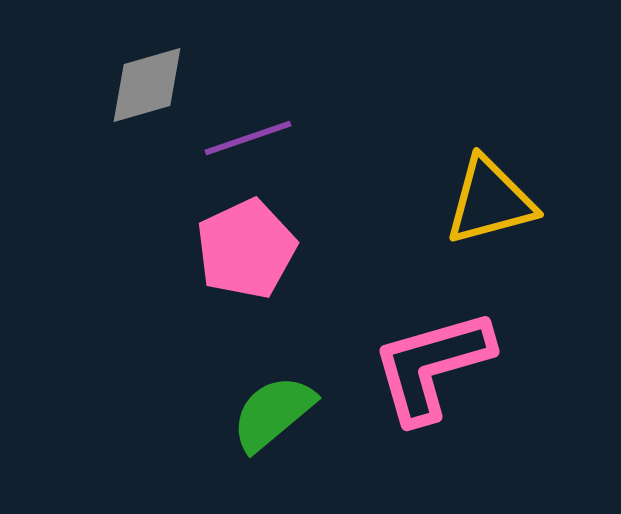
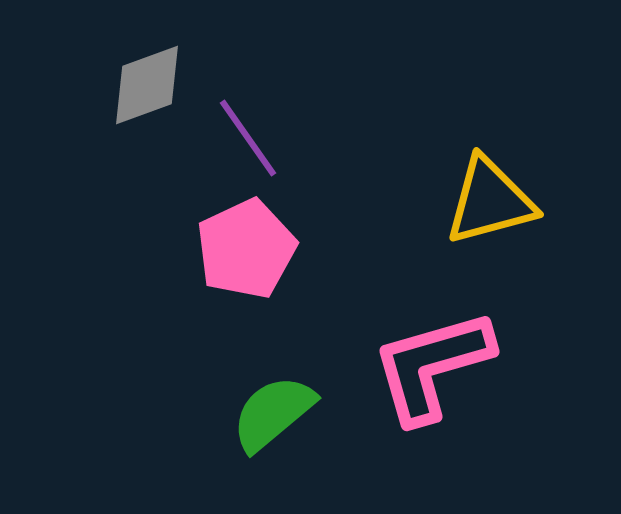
gray diamond: rotated 4 degrees counterclockwise
purple line: rotated 74 degrees clockwise
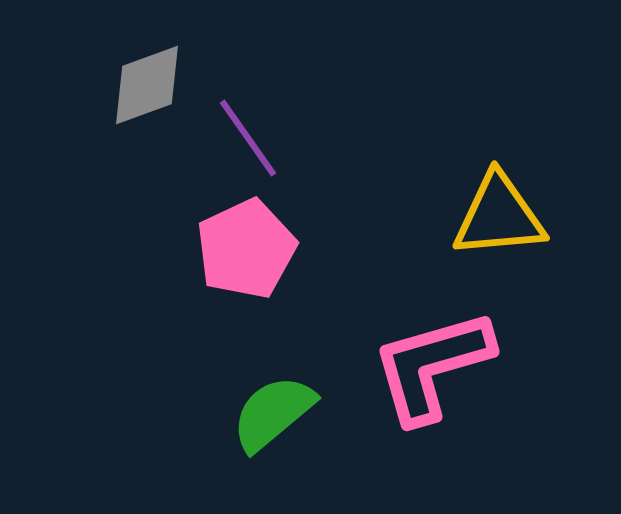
yellow triangle: moved 9 px right, 15 px down; rotated 10 degrees clockwise
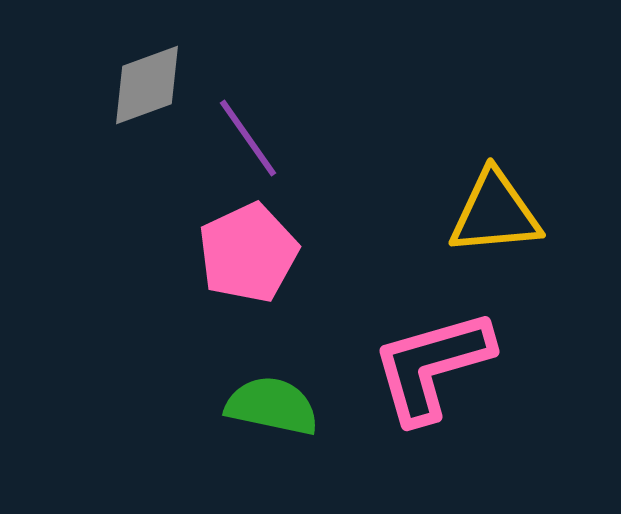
yellow triangle: moved 4 px left, 3 px up
pink pentagon: moved 2 px right, 4 px down
green semicircle: moved 1 px left, 7 px up; rotated 52 degrees clockwise
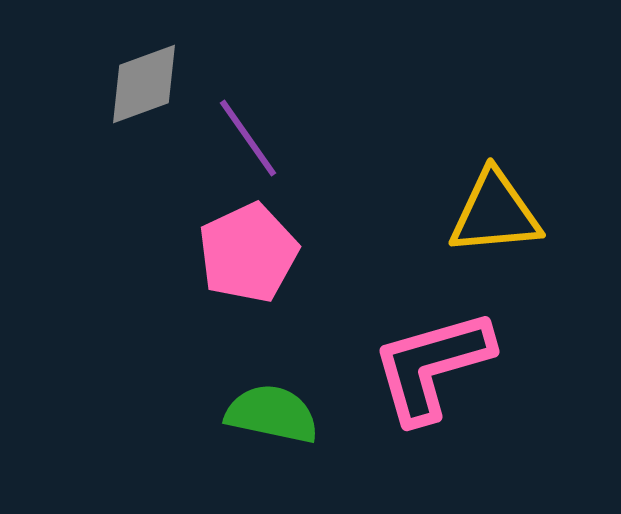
gray diamond: moved 3 px left, 1 px up
green semicircle: moved 8 px down
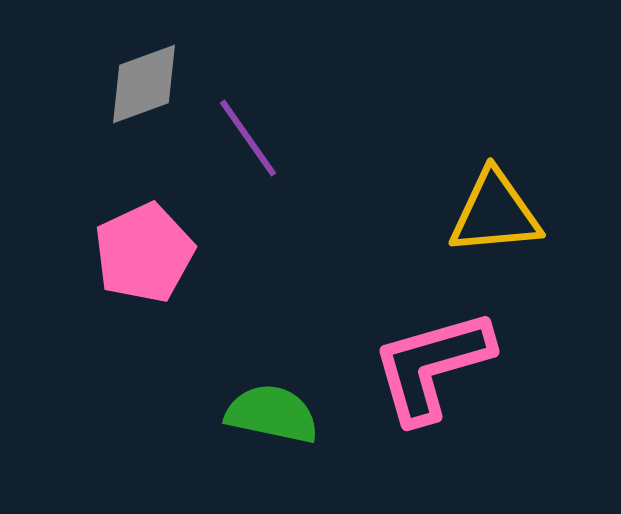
pink pentagon: moved 104 px left
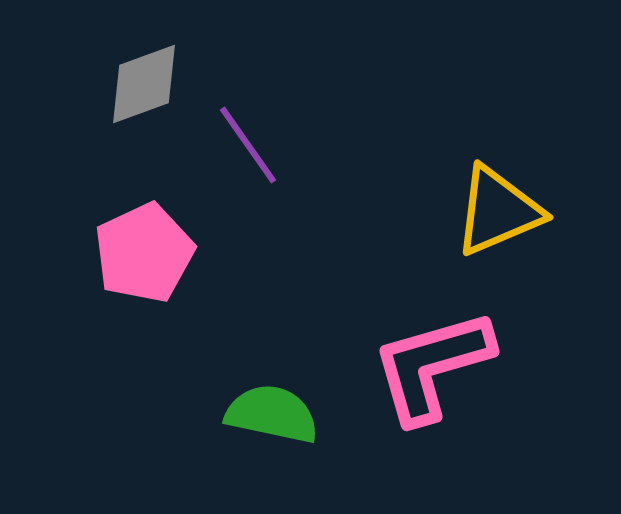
purple line: moved 7 px down
yellow triangle: moved 3 px right, 2 px up; rotated 18 degrees counterclockwise
